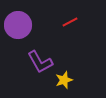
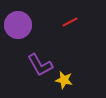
purple L-shape: moved 3 px down
yellow star: rotated 30 degrees clockwise
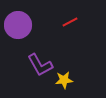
yellow star: rotated 18 degrees counterclockwise
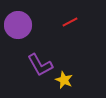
yellow star: rotated 30 degrees clockwise
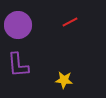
purple L-shape: moved 22 px left; rotated 24 degrees clockwise
yellow star: rotated 18 degrees counterclockwise
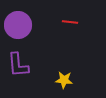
red line: rotated 35 degrees clockwise
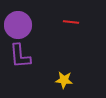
red line: moved 1 px right
purple L-shape: moved 2 px right, 9 px up
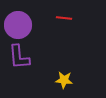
red line: moved 7 px left, 4 px up
purple L-shape: moved 1 px left, 1 px down
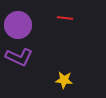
red line: moved 1 px right
purple L-shape: rotated 60 degrees counterclockwise
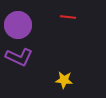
red line: moved 3 px right, 1 px up
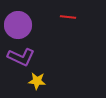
purple L-shape: moved 2 px right
yellow star: moved 27 px left, 1 px down
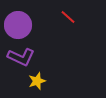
red line: rotated 35 degrees clockwise
yellow star: rotated 24 degrees counterclockwise
